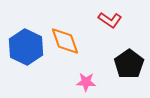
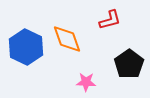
red L-shape: rotated 50 degrees counterclockwise
orange diamond: moved 2 px right, 2 px up
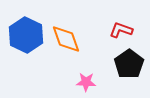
red L-shape: moved 11 px right, 10 px down; rotated 145 degrees counterclockwise
orange diamond: moved 1 px left
blue hexagon: moved 12 px up
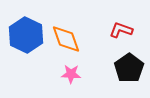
black pentagon: moved 4 px down
pink star: moved 15 px left, 8 px up
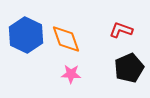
black pentagon: rotated 12 degrees clockwise
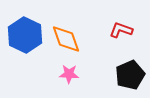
blue hexagon: moved 1 px left
black pentagon: moved 1 px right, 7 px down
pink star: moved 2 px left
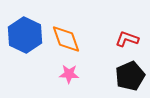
red L-shape: moved 6 px right, 9 px down
black pentagon: moved 1 px down
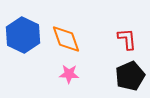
blue hexagon: moved 2 px left
red L-shape: rotated 65 degrees clockwise
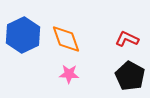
blue hexagon: rotated 8 degrees clockwise
red L-shape: rotated 60 degrees counterclockwise
black pentagon: rotated 20 degrees counterclockwise
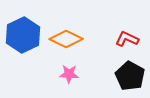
orange diamond: rotated 44 degrees counterclockwise
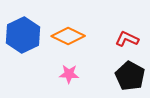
orange diamond: moved 2 px right, 3 px up
